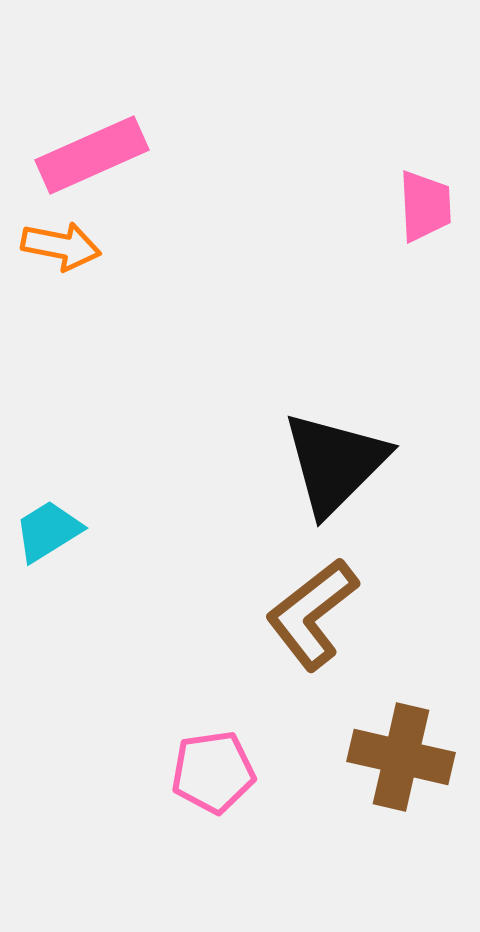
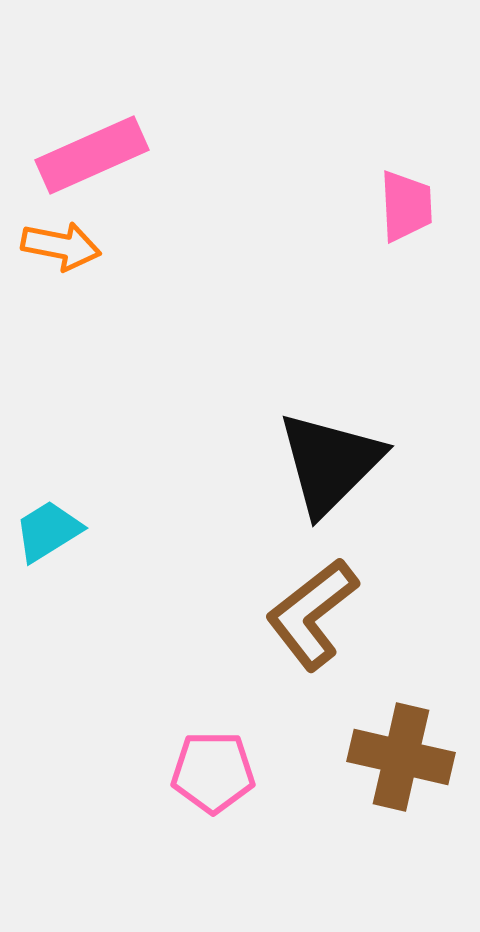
pink trapezoid: moved 19 px left
black triangle: moved 5 px left
pink pentagon: rotated 8 degrees clockwise
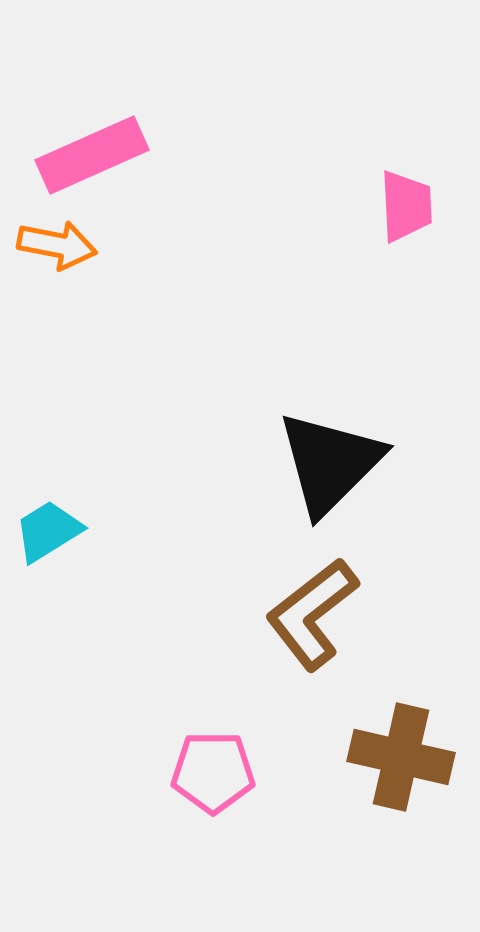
orange arrow: moved 4 px left, 1 px up
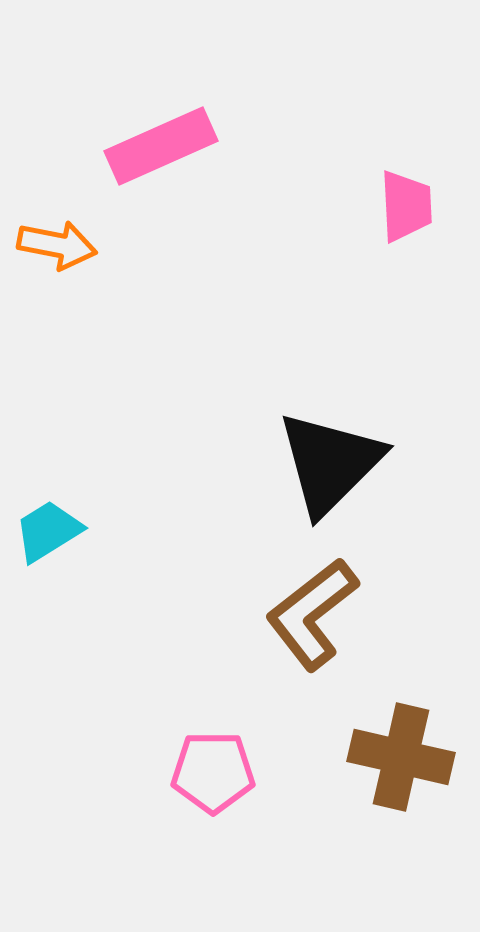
pink rectangle: moved 69 px right, 9 px up
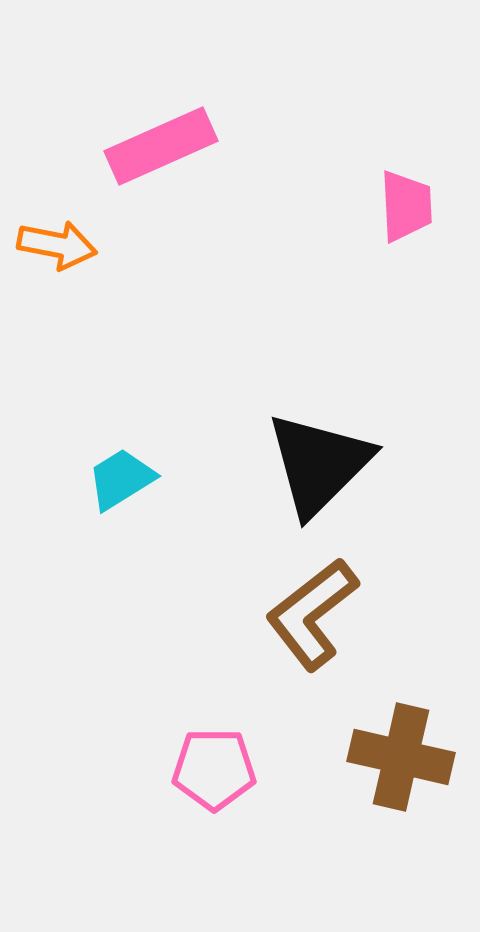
black triangle: moved 11 px left, 1 px down
cyan trapezoid: moved 73 px right, 52 px up
pink pentagon: moved 1 px right, 3 px up
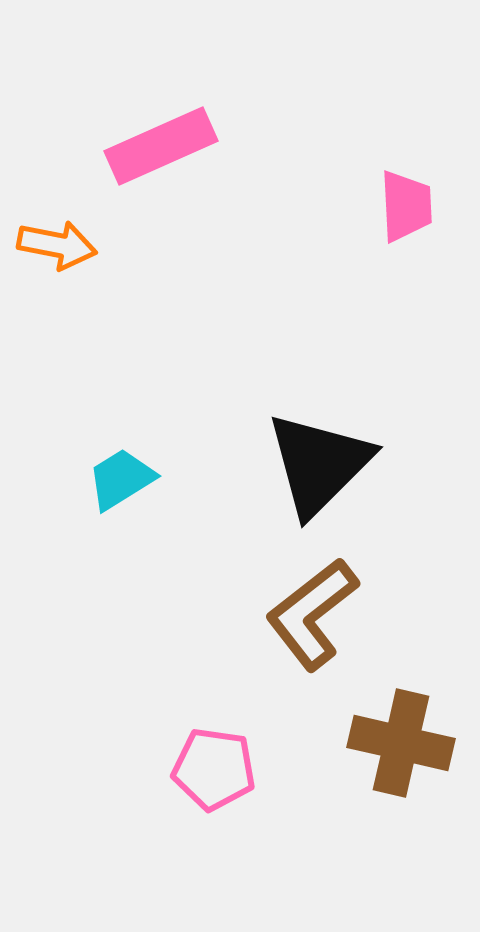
brown cross: moved 14 px up
pink pentagon: rotated 8 degrees clockwise
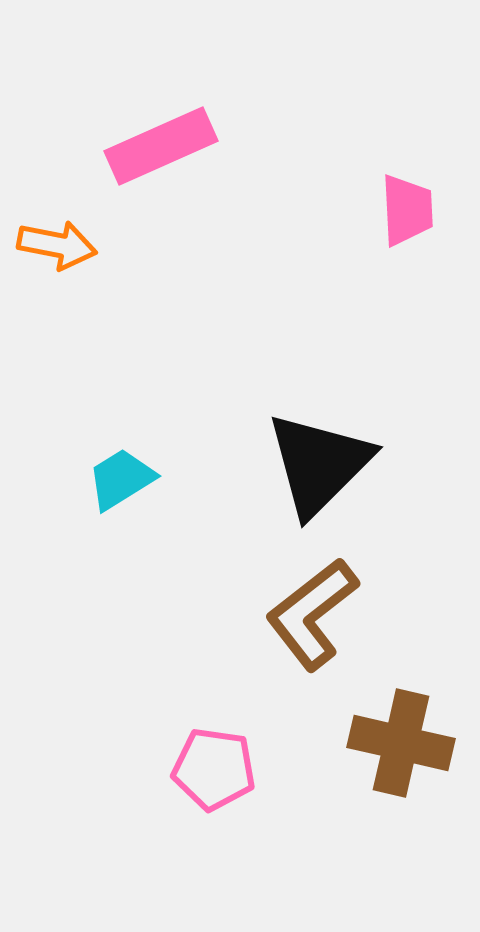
pink trapezoid: moved 1 px right, 4 px down
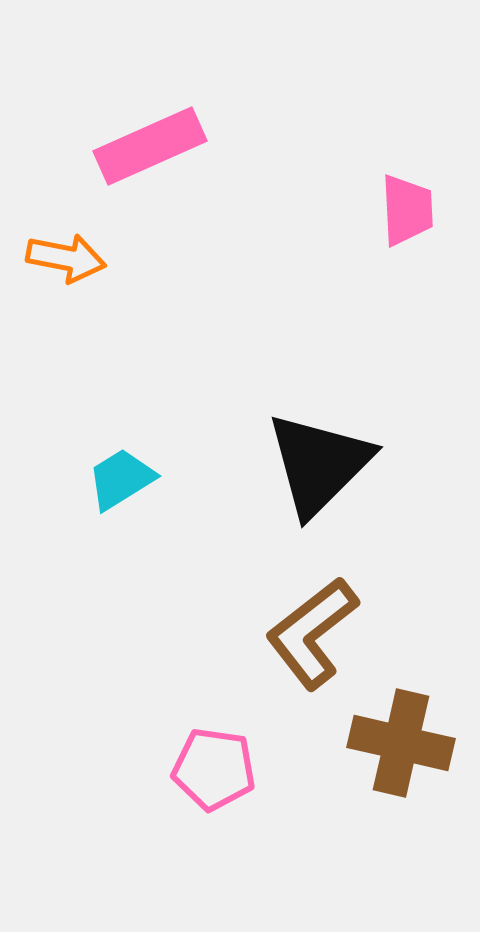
pink rectangle: moved 11 px left
orange arrow: moved 9 px right, 13 px down
brown L-shape: moved 19 px down
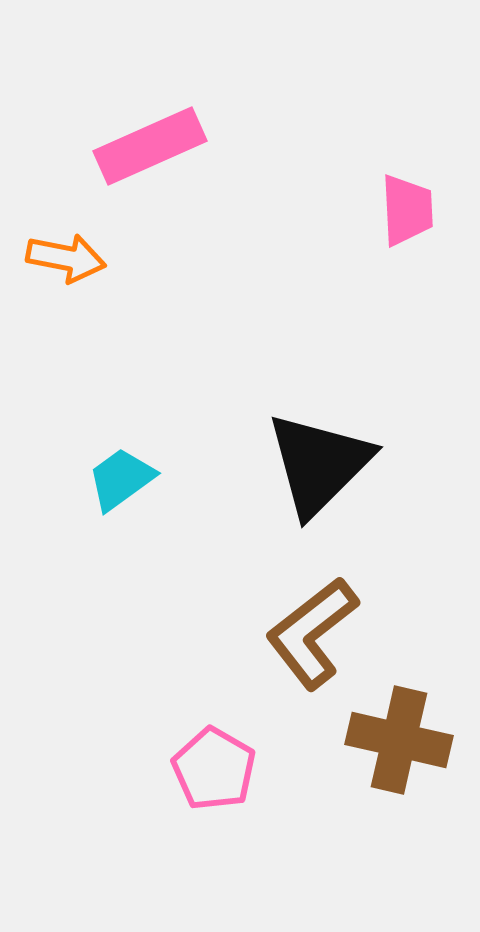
cyan trapezoid: rotated 4 degrees counterclockwise
brown cross: moved 2 px left, 3 px up
pink pentagon: rotated 22 degrees clockwise
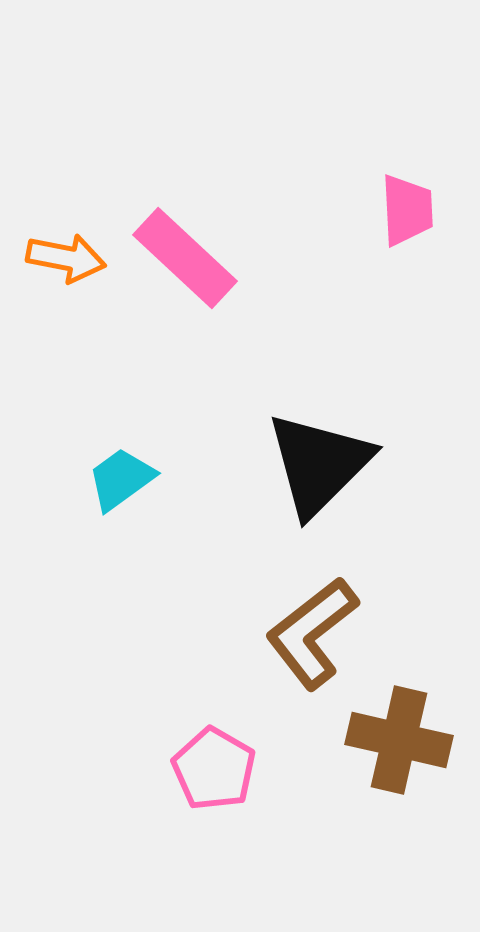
pink rectangle: moved 35 px right, 112 px down; rotated 67 degrees clockwise
